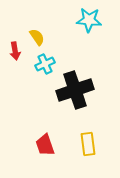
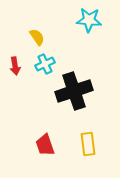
red arrow: moved 15 px down
black cross: moved 1 px left, 1 px down
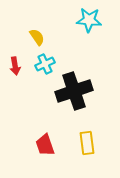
yellow rectangle: moved 1 px left, 1 px up
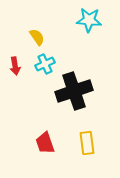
red trapezoid: moved 2 px up
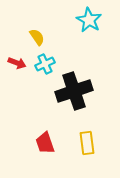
cyan star: rotated 25 degrees clockwise
red arrow: moved 2 px right, 3 px up; rotated 60 degrees counterclockwise
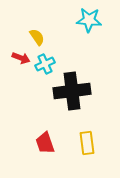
cyan star: rotated 25 degrees counterclockwise
red arrow: moved 4 px right, 5 px up
black cross: moved 2 px left; rotated 12 degrees clockwise
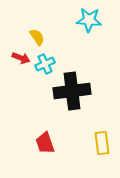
yellow rectangle: moved 15 px right
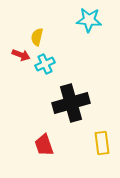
yellow semicircle: rotated 132 degrees counterclockwise
red arrow: moved 3 px up
black cross: moved 1 px left, 12 px down; rotated 9 degrees counterclockwise
red trapezoid: moved 1 px left, 2 px down
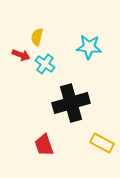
cyan star: moved 27 px down
cyan cross: rotated 30 degrees counterclockwise
yellow rectangle: rotated 55 degrees counterclockwise
